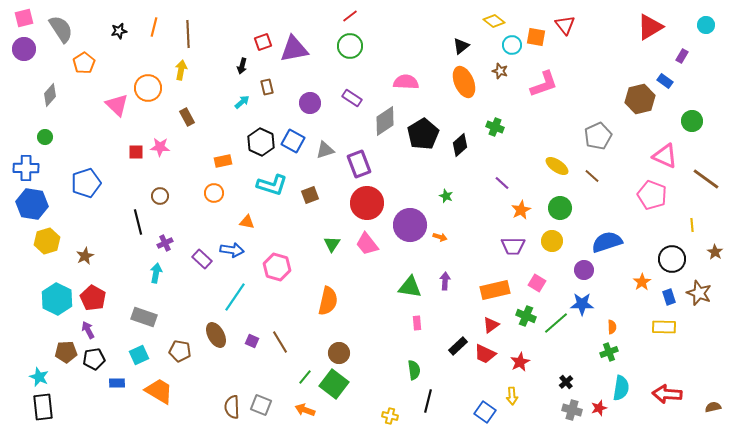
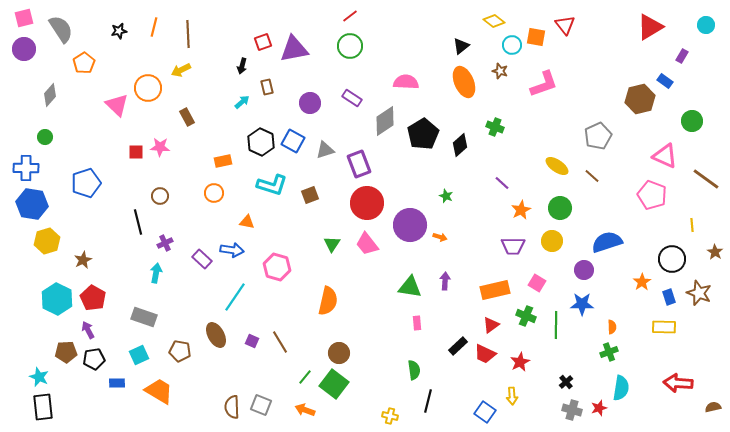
yellow arrow at (181, 70): rotated 126 degrees counterclockwise
brown star at (85, 256): moved 2 px left, 4 px down
green line at (556, 323): moved 2 px down; rotated 48 degrees counterclockwise
red arrow at (667, 394): moved 11 px right, 11 px up
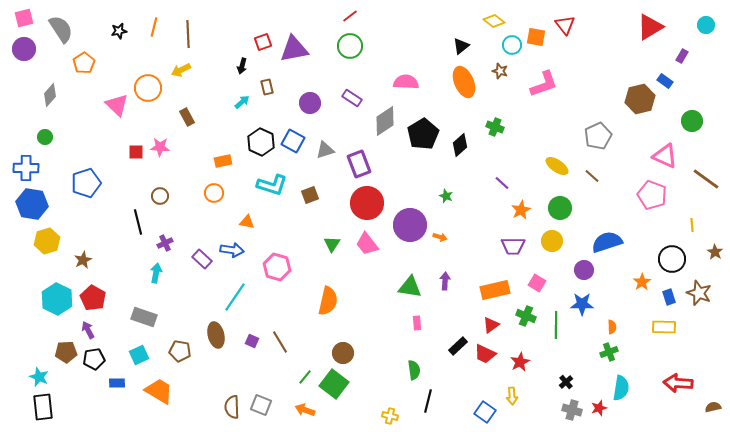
brown ellipse at (216, 335): rotated 15 degrees clockwise
brown circle at (339, 353): moved 4 px right
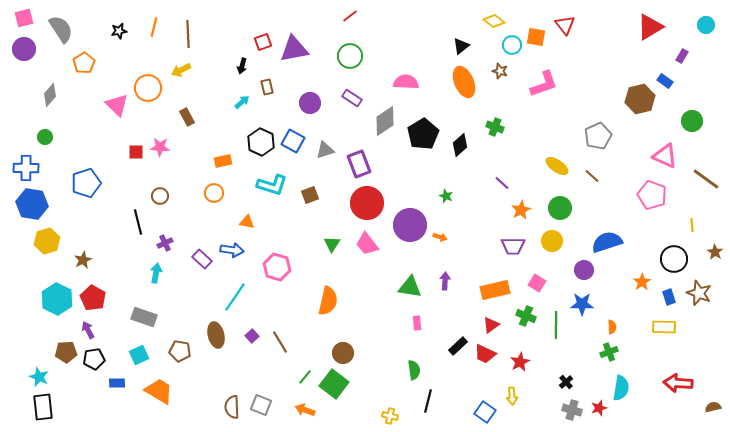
green circle at (350, 46): moved 10 px down
black circle at (672, 259): moved 2 px right
purple square at (252, 341): moved 5 px up; rotated 24 degrees clockwise
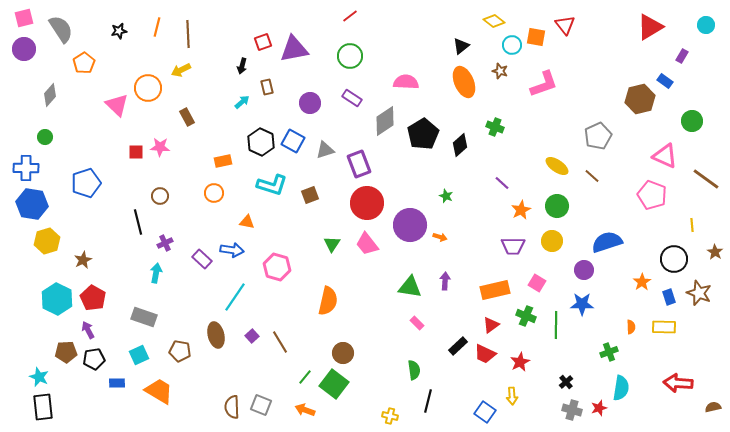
orange line at (154, 27): moved 3 px right
green circle at (560, 208): moved 3 px left, 2 px up
pink rectangle at (417, 323): rotated 40 degrees counterclockwise
orange semicircle at (612, 327): moved 19 px right
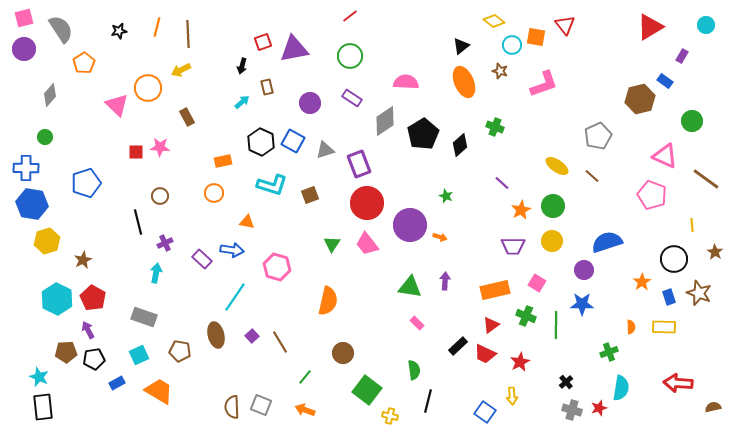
green circle at (557, 206): moved 4 px left
blue rectangle at (117, 383): rotated 28 degrees counterclockwise
green square at (334, 384): moved 33 px right, 6 px down
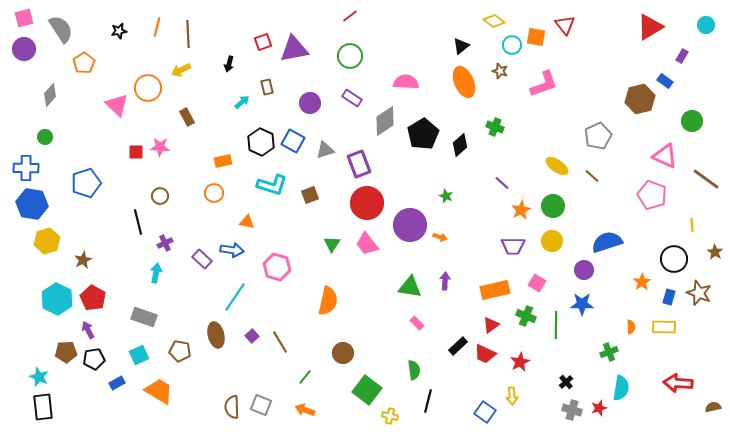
black arrow at (242, 66): moved 13 px left, 2 px up
blue rectangle at (669, 297): rotated 35 degrees clockwise
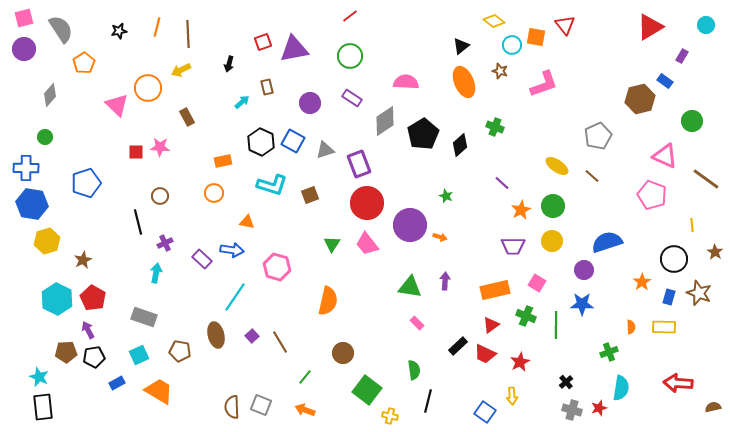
black pentagon at (94, 359): moved 2 px up
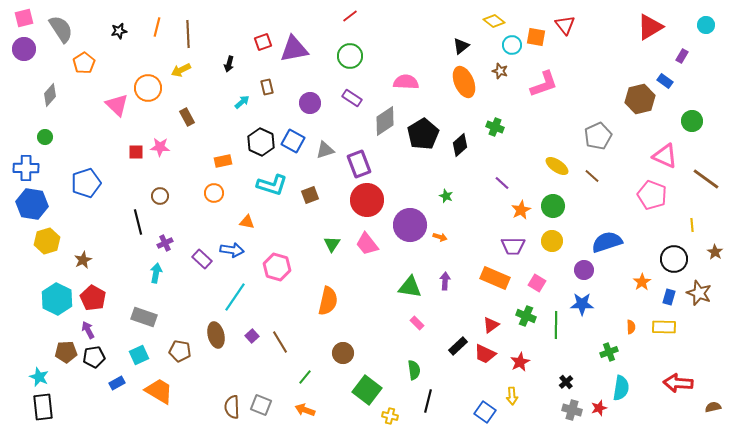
red circle at (367, 203): moved 3 px up
orange rectangle at (495, 290): moved 12 px up; rotated 36 degrees clockwise
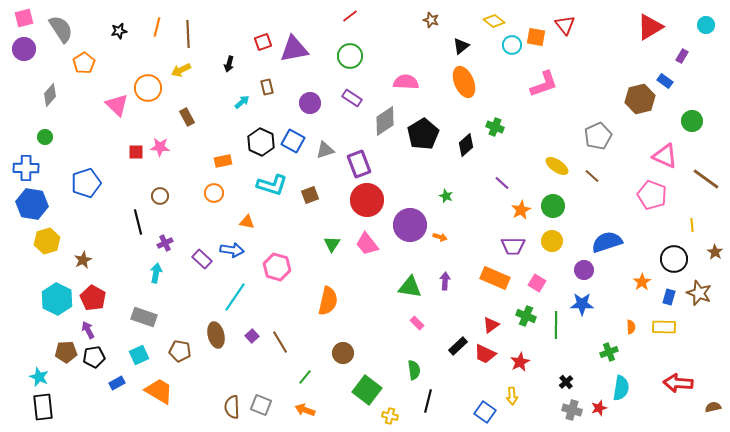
brown star at (500, 71): moved 69 px left, 51 px up
black diamond at (460, 145): moved 6 px right
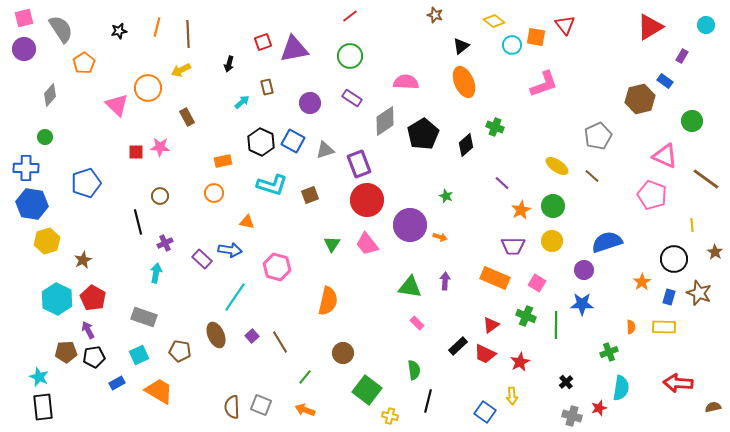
brown star at (431, 20): moved 4 px right, 5 px up
blue arrow at (232, 250): moved 2 px left
brown ellipse at (216, 335): rotated 10 degrees counterclockwise
gray cross at (572, 410): moved 6 px down
